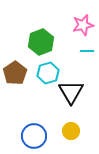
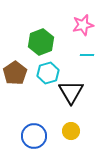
cyan line: moved 4 px down
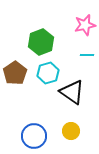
pink star: moved 2 px right
black triangle: moved 1 px right; rotated 24 degrees counterclockwise
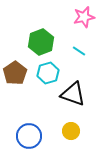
pink star: moved 1 px left, 8 px up
cyan line: moved 8 px left, 4 px up; rotated 32 degrees clockwise
black triangle: moved 1 px right, 2 px down; rotated 16 degrees counterclockwise
blue circle: moved 5 px left
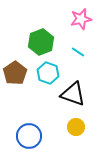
pink star: moved 3 px left, 2 px down
cyan line: moved 1 px left, 1 px down
cyan hexagon: rotated 25 degrees counterclockwise
yellow circle: moved 5 px right, 4 px up
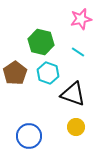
green hexagon: rotated 25 degrees counterclockwise
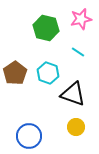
green hexagon: moved 5 px right, 14 px up
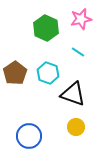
green hexagon: rotated 10 degrees clockwise
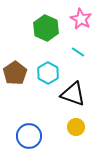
pink star: rotated 30 degrees counterclockwise
cyan hexagon: rotated 10 degrees clockwise
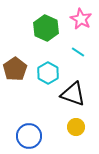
brown pentagon: moved 4 px up
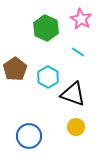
cyan hexagon: moved 4 px down
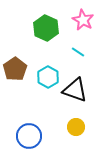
pink star: moved 2 px right, 1 px down
black triangle: moved 2 px right, 4 px up
